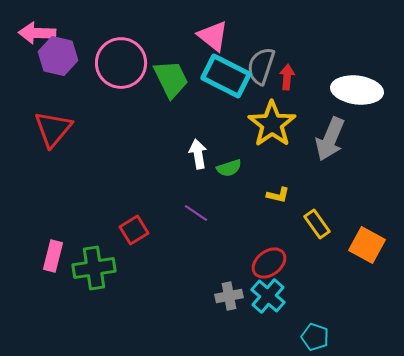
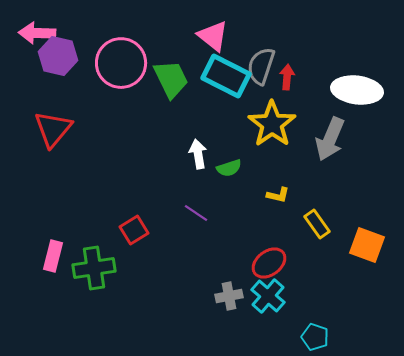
orange square: rotated 9 degrees counterclockwise
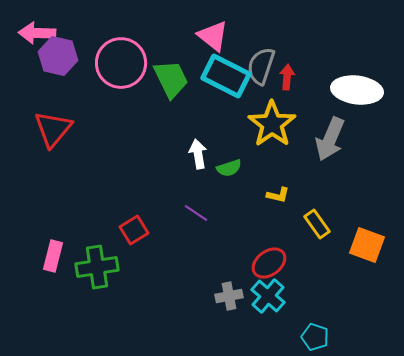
green cross: moved 3 px right, 1 px up
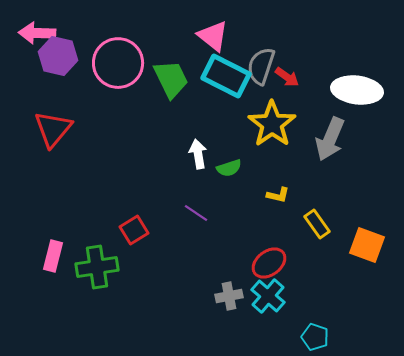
pink circle: moved 3 px left
red arrow: rotated 120 degrees clockwise
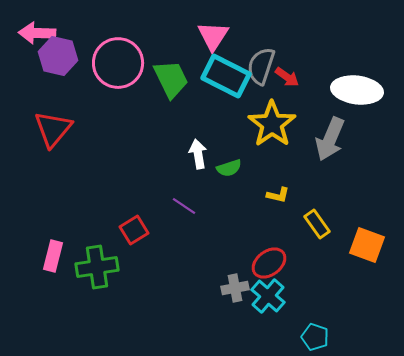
pink triangle: rotated 24 degrees clockwise
purple line: moved 12 px left, 7 px up
gray cross: moved 6 px right, 8 px up
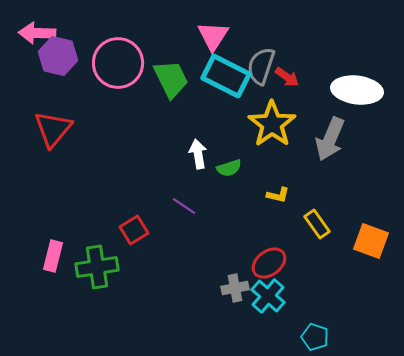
orange square: moved 4 px right, 4 px up
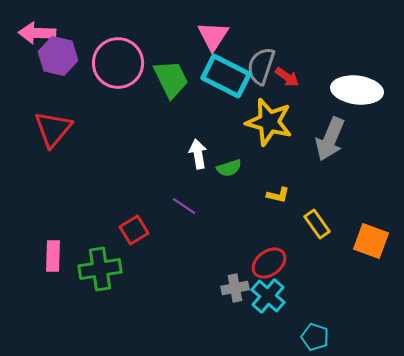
yellow star: moved 3 px left, 2 px up; rotated 21 degrees counterclockwise
pink rectangle: rotated 12 degrees counterclockwise
green cross: moved 3 px right, 2 px down
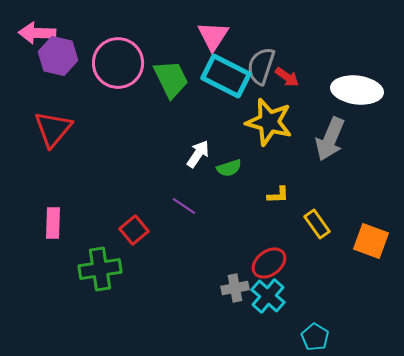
white arrow: rotated 44 degrees clockwise
yellow L-shape: rotated 15 degrees counterclockwise
red square: rotated 8 degrees counterclockwise
pink rectangle: moved 33 px up
cyan pentagon: rotated 12 degrees clockwise
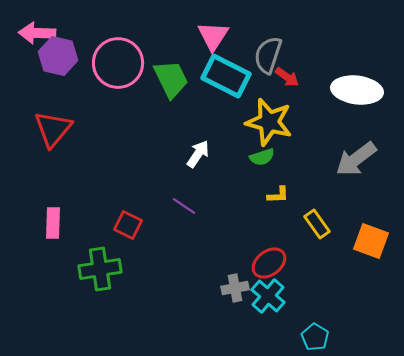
gray semicircle: moved 7 px right, 11 px up
gray arrow: moved 26 px right, 20 px down; rotated 30 degrees clockwise
green semicircle: moved 33 px right, 11 px up
red square: moved 6 px left, 5 px up; rotated 24 degrees counterclockwise
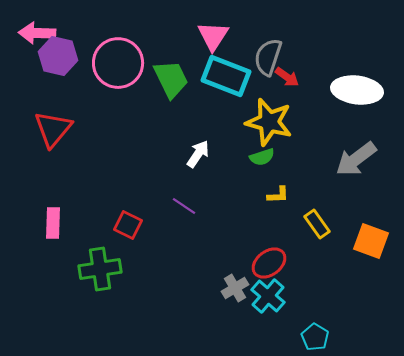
gray semicircle: moved 2 px down
cyan rectangle: rotated 6 degrees counterclockwise
gray cross: rotated 20 degrees counterclockwise
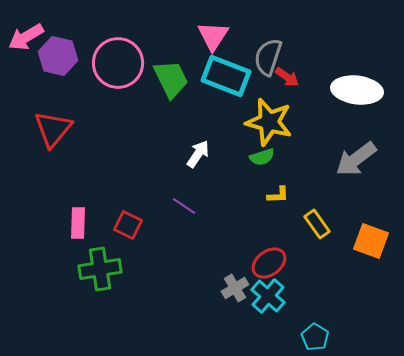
pink arrow: moved 11 px left, 4 px down; rotated 33 degrees counterclockwise
pink rectangle: moved 25 px right
